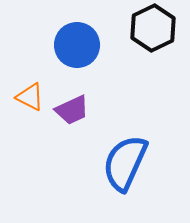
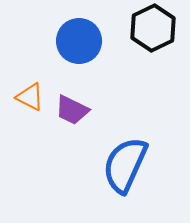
blue circle: moved 2 px right, 4 px up
purple trapezoid: rotated 51 degrees clockwise
blue semicircle: moved 2 px down
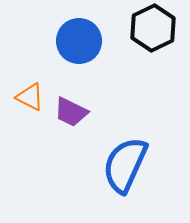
purple trapezoid: moved 1 px left, 2 px down
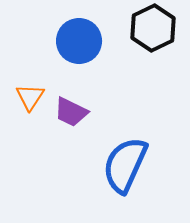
orange triangle: rotated 36 degrees clockwise
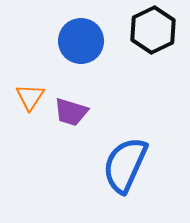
black hexagon: moved 2 px down
blue circle: moved 2 px right
purple trapezoid: rotated 9 degrees counterclockwise
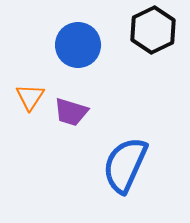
blue circle: moved 3 px left, 4 px down
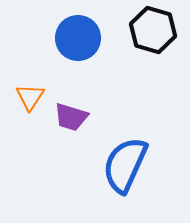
black hexagon: rotated 18 degrees counterclockwise
blue circle: moved 7 px up
purple trapezoid: moved 5 px down
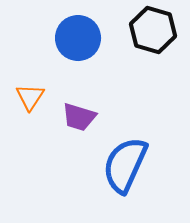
purple trapezoid: moved 8 px right
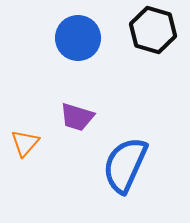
orange triangle: moved 5 px left, 46 px down; rotated 8 degrees clockwise
purple trapezoid: moved 2 px left
